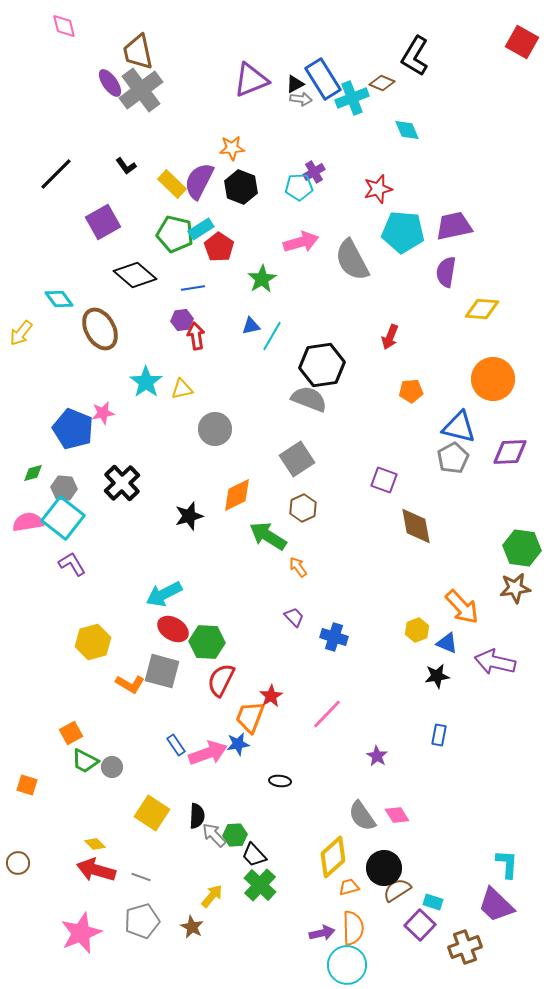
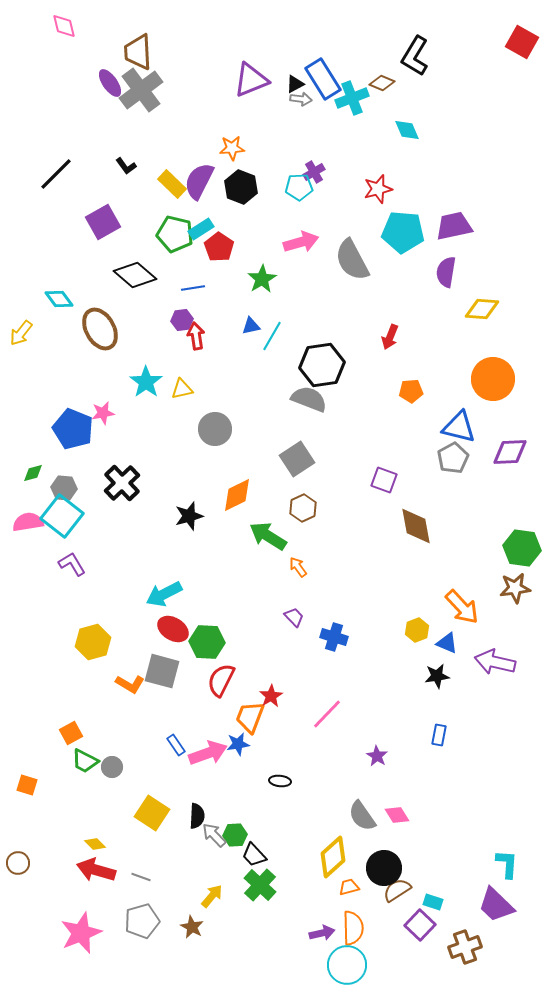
brown trapezoid at (138, 52): rotated 9 degrees clockwise
cyan square at (63, 518): moved 1 px left, 2 px up
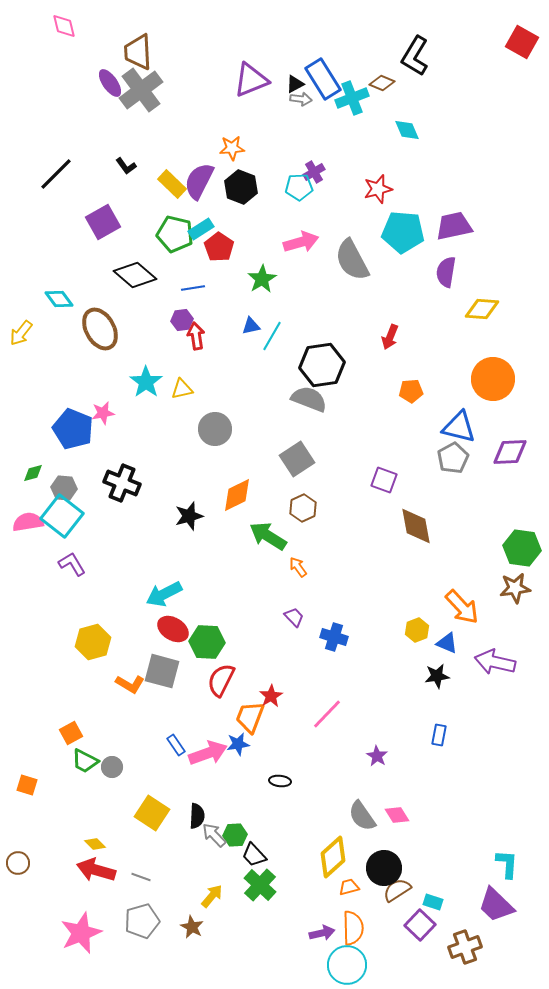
black cross at (122, 483): rotated 24 degrees counterclockwise
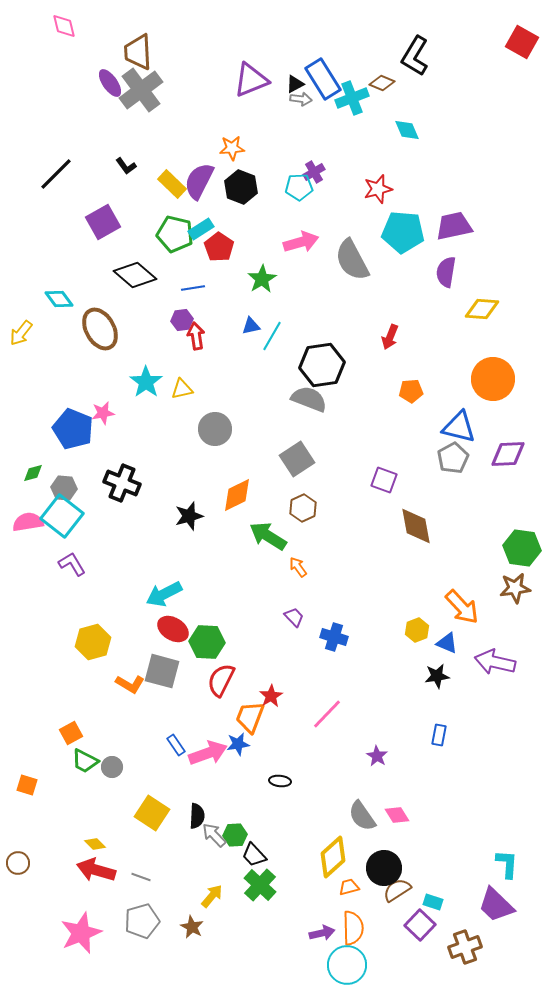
purple diamond at (510, 452): moved 2 px left, 2 px down
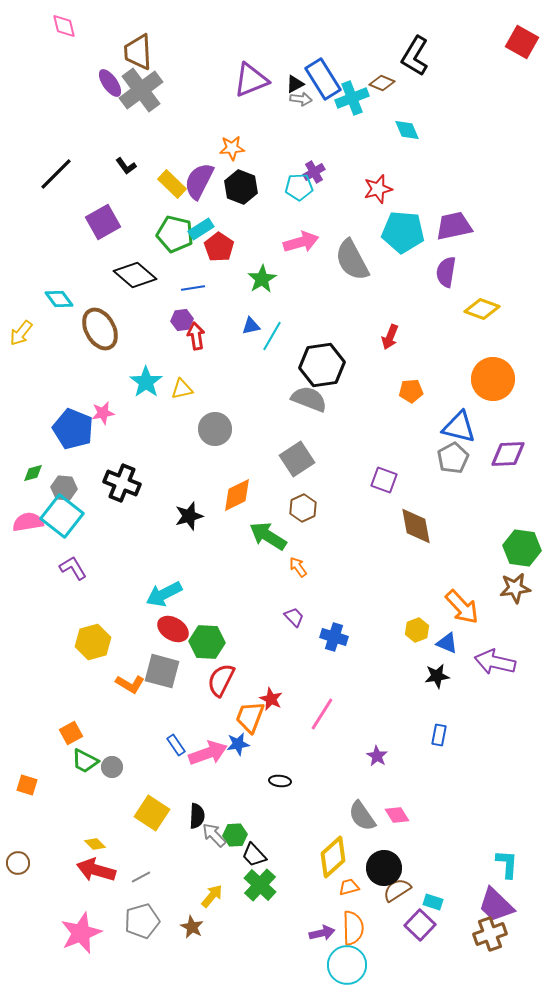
yellow diamond at (482, 309): rotated 16 degrees clockwise
purple L-shape at (72, 564): moved 1 px right, 4 px down
red star at (271, 696): moved 3 px down; rotated 15 degrees counterclockwise
pink line at (327, 714): moved 5 px left; rotated 12 degrees counterclockwise
gray line at (141, 877): rotated 48 degrees counterclockwise
brown cross at (465, 947): moved 25 px right, 13 px up
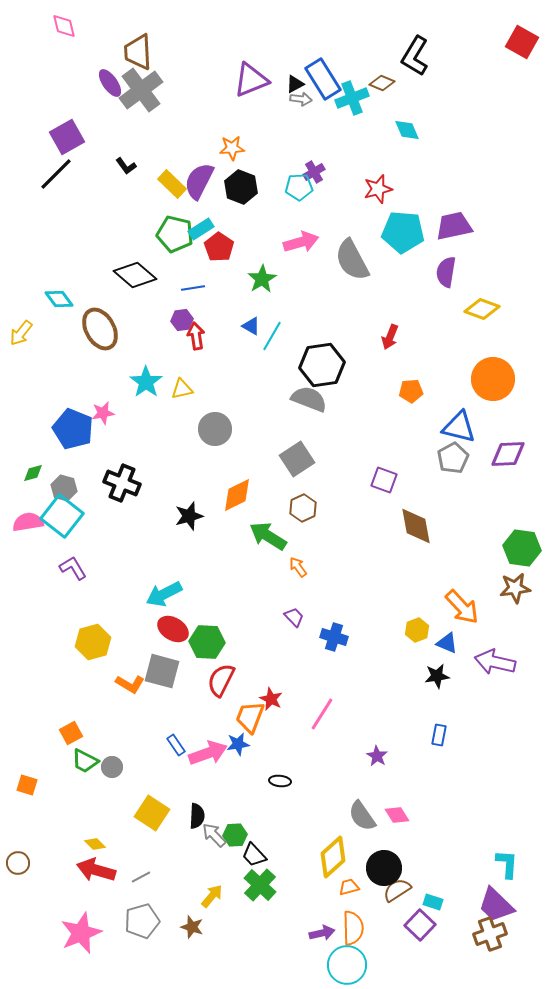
purple square at (103, 222): moved 36 px left, 85 px up
blue triangle at (251, 326): rotated 42 degrees clockwise
gray hexagon at (64, 488): rotated 10 degrees clockwise
brown star at (192, 927): rotated 10 degrees counterclockwise
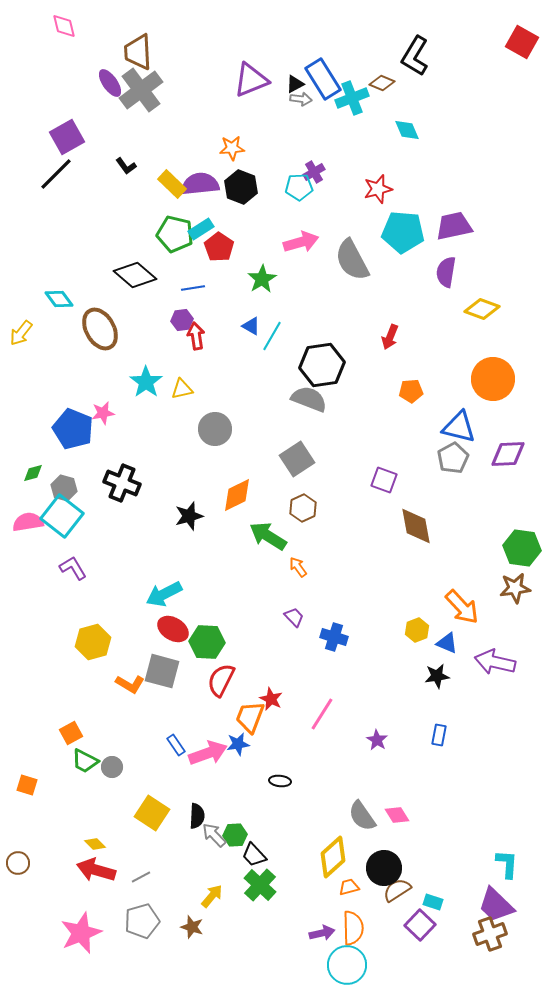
purple semicircle at (199, 181): moved 1 px right, 3 px down; rotated 57 degrees clockwise
purple star at (377, 756): moved 16 px up
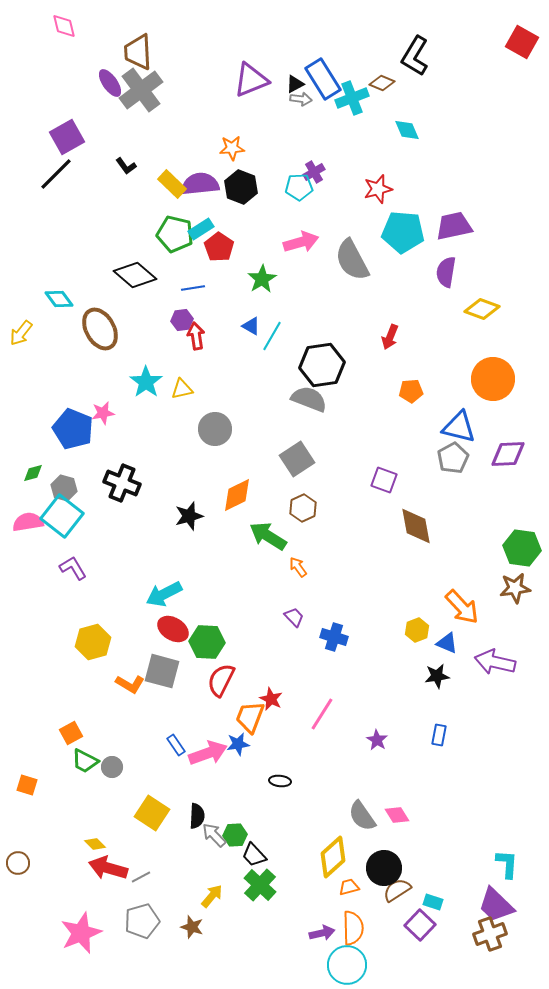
red arrow at (96, 870): moved 12 px right, 2 px up
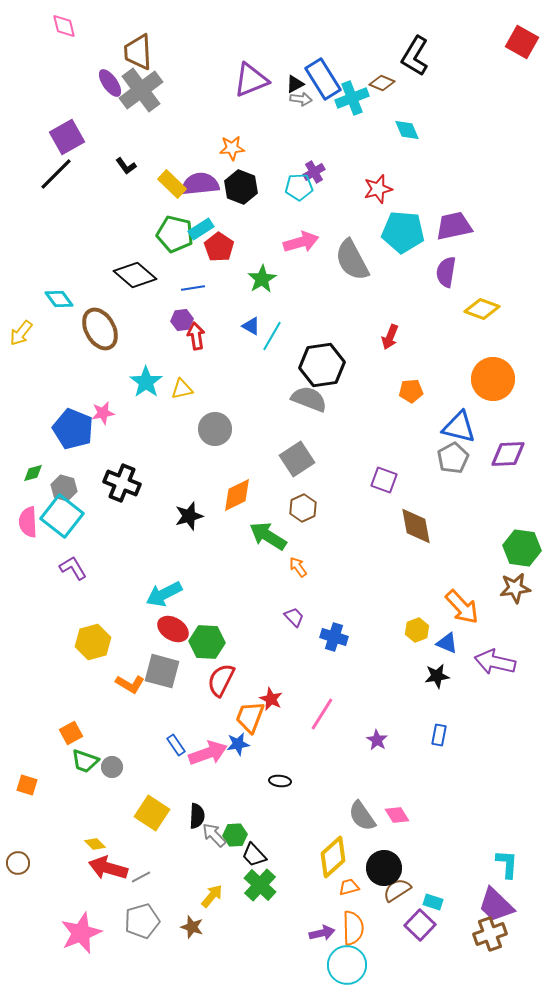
pink semicircle at (28, 522): rotated 84 degrees counterclockwise
green trapezoid at (85, 761): rotated 8 degrees counterclockwise
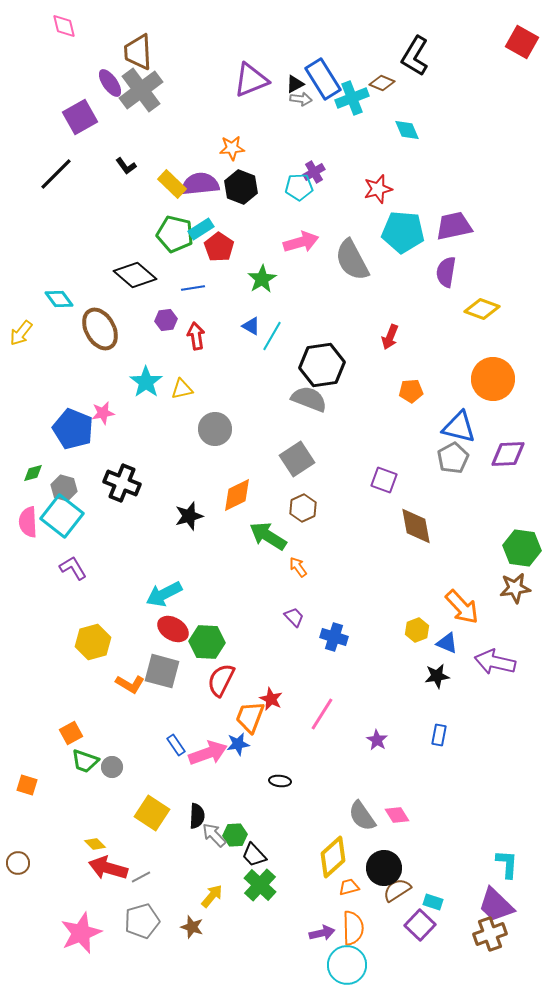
purple square at (67, 137): moved 13 px right, 20 px up
purple hexagon at (182, 320): moved 16 px left
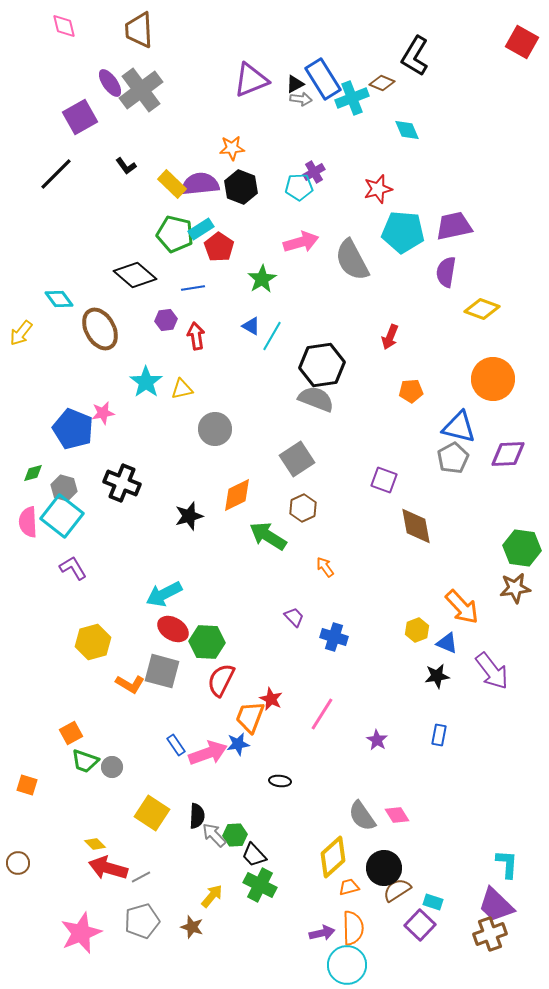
brown trapezoid at (138, 52): moved 1 px right, 22 px up
gray semicircle at (309, 399): moved 7 px right
orange arrow at (298, 567): moved 27 px right
purple arrow at (495, 662): moved 3 px left, 9 px down; rotated 141 degrees counterclockwise
green cross at (260, 885): rotated 16 degrees counterclockwise
